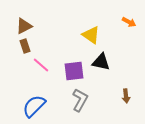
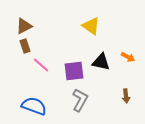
orange arrow: moved 1 px left, 35 px down
yellow triangle: moved 9 px up
blue semicircle: rotated 65 degrees clockwise
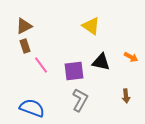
orange arrow: moved 3 px right
pink line: rotated 12 degrees clockwise
blue semicircle: moved 2 px left, 2 px down
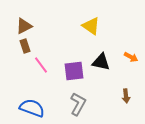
gray L-shape: moved 2 px left, 4 px down
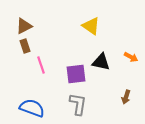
pink line: rotated 18 degrees clockwise
purple square: moved 2 px right, 3 px down
brown arrow: moved 1 px down; rotated 24 degrees clockwise
gray L-shape: rotated 20 degrees counterclockwise
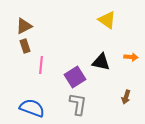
yellow triangle: moved 16 px right, 6 px up
orange arrow: rotated 24 degrees counterclockwise
pink line: rotated 24 degrees clockwise
purple square: moved 1 px left, 3 px down; rotated 25 degrees counterclockwise
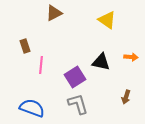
brown triangle: moved 30 px right, 13 px up
gray L-shape: rotated 25 degrees counterclockwise
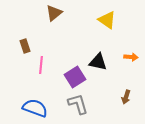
brown triangle: rotated 12 degrees counterclockwise
black triangle: moved 3 px left
blue semicircle: moved 3 px right
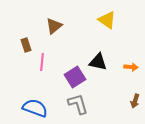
brown triangle: moved 13 px down
brown rectangle: moved 1 px right, 1 px up
orange arrow: moved 10 px down
pink line: moved 1 px right, 3 px up
brown arrow: moved 9 px right, 4 px down
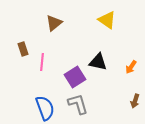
brown triangle: moved 3 px up
brown rectangle: moved 3 px left, 4 px down
orange arrow: rotated 120 degrees clockwise
blue semicircle: moved 10 px right; rotated 50 degrees clockwise
